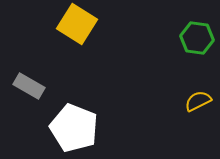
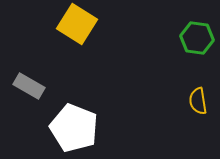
yellow semicircle: rotated 72 degrees counterclockwise
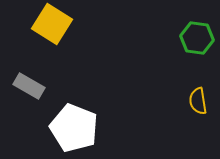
yellow square: moved 25 px left
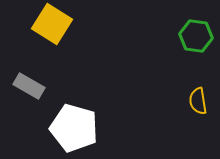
green hexagon: moved 1 px left, 2 px up
white pentagon: rotated 6 degrees counterclockwise
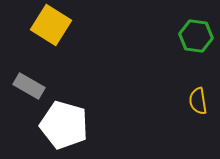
yellow square: moved 1 px left, 1 px down
white pentagon: moved 10 px left, 3 px up
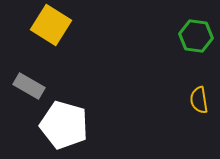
yellow semicircle: moved 1 px right, 1 px up
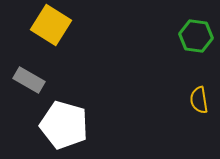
gray rectangle: moved 6 px up
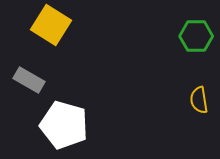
green hexagon: rotated 8 degrees counterclockwise
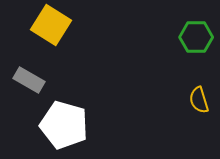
green hexagon: moved 1 px down
yellow semicircle: rotated 8 degrees counterclockwise
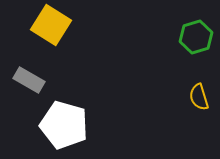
green hexagon: rotated 16 degrees counterclockwise
yellow semicircle: moved 3 px up
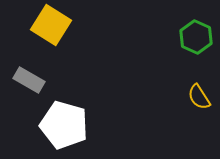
green hexagon: rotated 20 degrees counterclockwise
yellow semicircle: rotated 16 degrees counterclockwise
